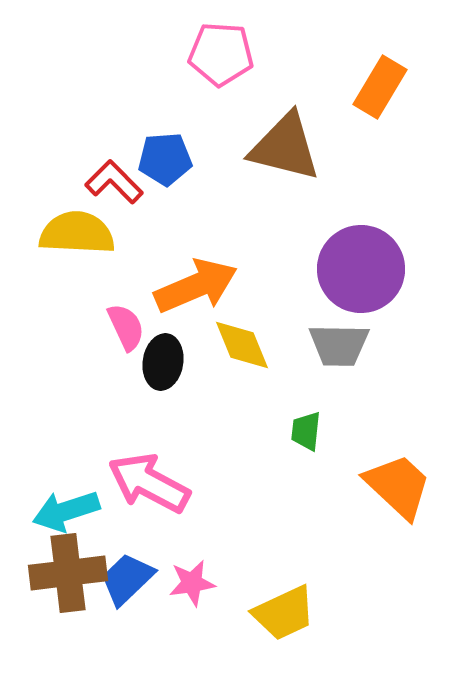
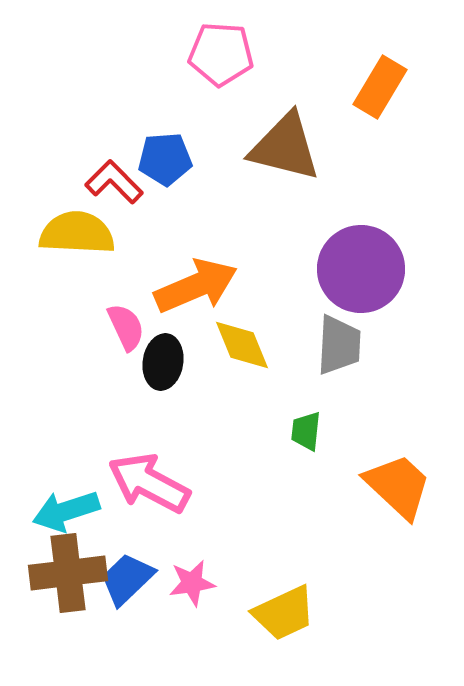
gray trapezoid: rotated 88 degrees counterclockwise
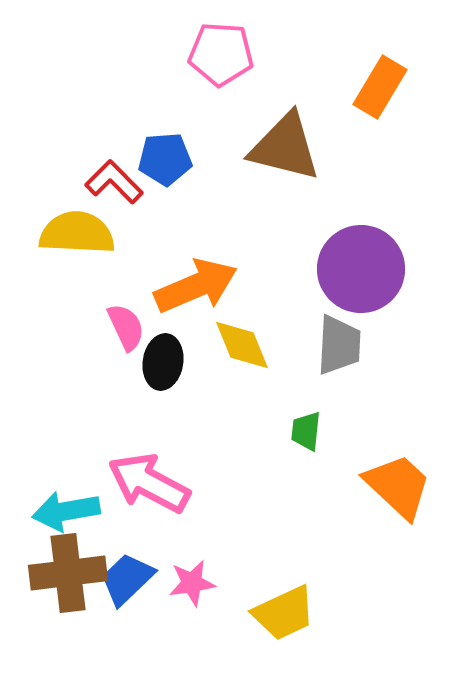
cyan arrow: rotated 8 degrees clockwise
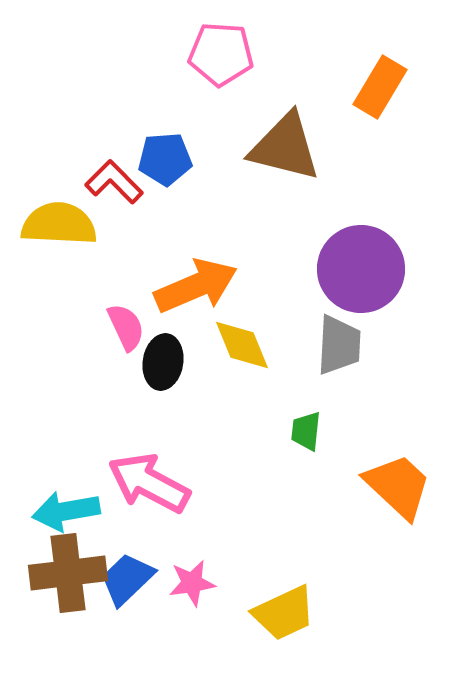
yellow semicircle: moved 18 px left, 9 px up
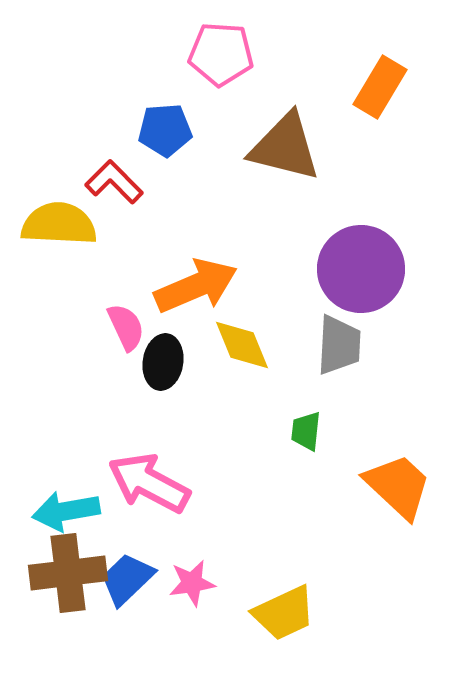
blue pentagon: moved 29 px up
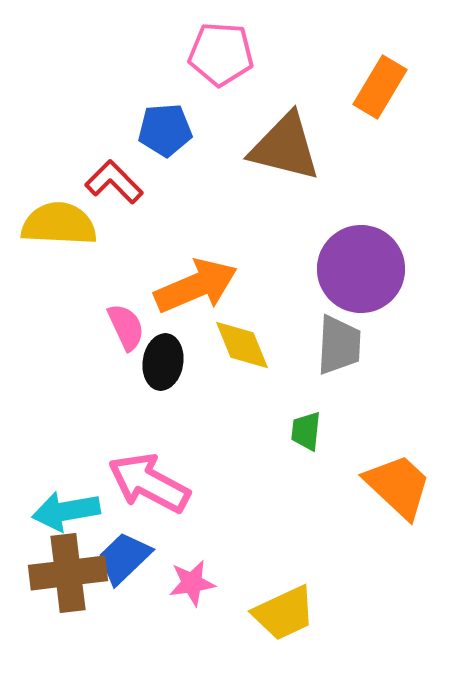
blue trapezoid: moved 3 px left, 21 px up
